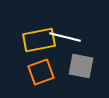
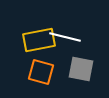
gray square: moved 3 px down
orange square: rotated 36 degrees clockwise
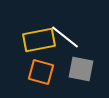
white line: rotated 24 degrees clockwise
